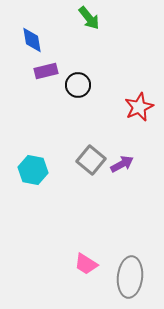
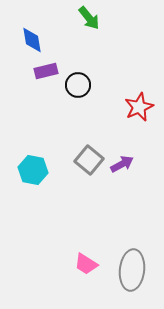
gray square: moved 2 px left
gray ellipse: moved 2 px right, 7 px up
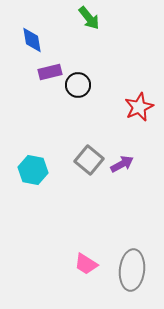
purple rectangle: moved 4 px right, 1 px down
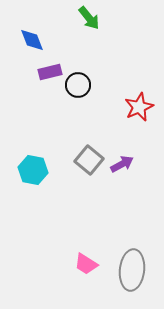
blue diamond: rotated 12 degrees counterclockwise
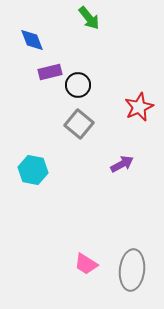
gray square: moved 10 px left, 36 px up
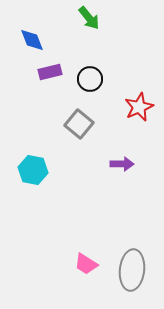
black circle: moved 12 px right, 6 px up
purple arrow: rotated 30 degrees clockwise
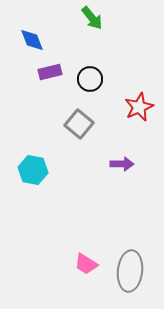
green arrow: moved 3 px right
gray ellipse: moved 2 px left, 1 px down
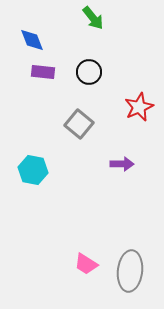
green arrow: moved 1 px right
purple rectangle: moved 7 px left; rotated 20 degrees clockwise
black circle: moved 1 px left, 7 px up
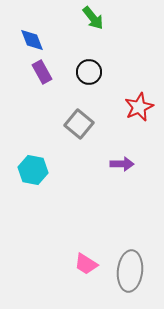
purple rectangle: moved 1 px left; rotated 55 degrees clockwise
